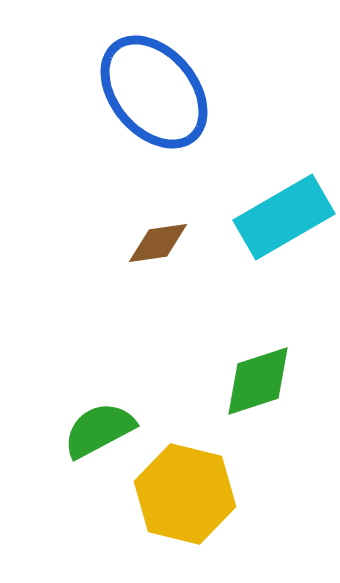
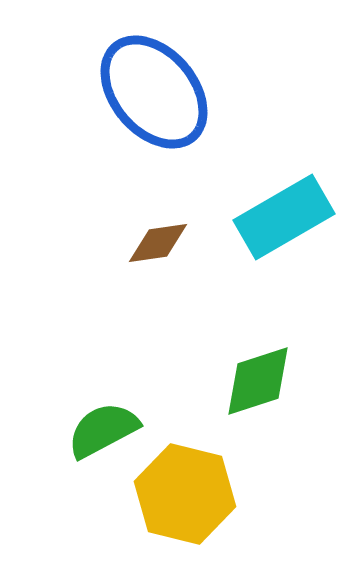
green semicircle: moved 4 px right
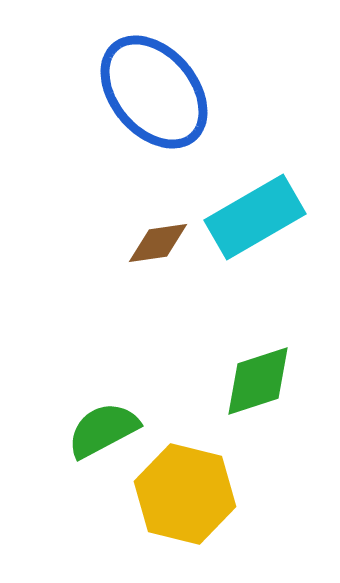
cyan rectangle: moved 29 px left
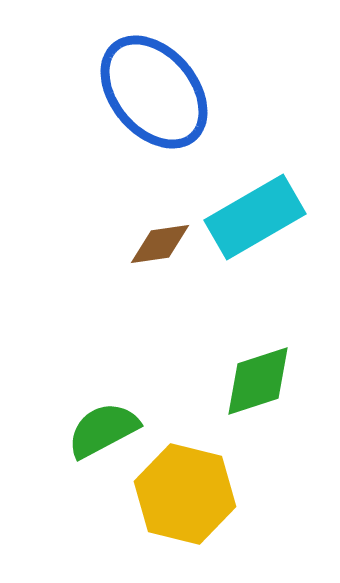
brown diamond: moved 2 px right, 1 px down
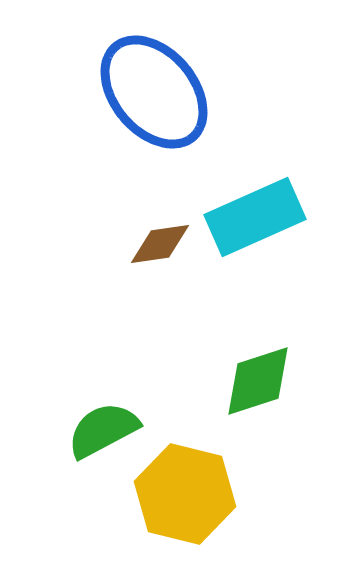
cyan rectangle: rotated 6 degrees clockwise
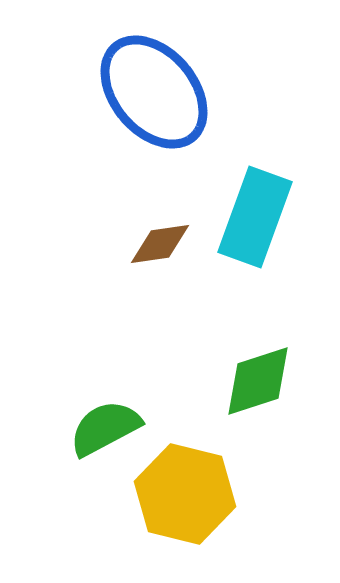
cyan rectangle: rotated 46 degrees counterclockwise
green semicircle: moved 2 px right, 2 px up
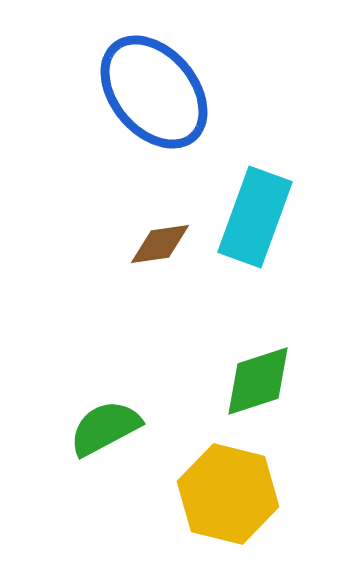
yellow hexagon: moved 43 px right
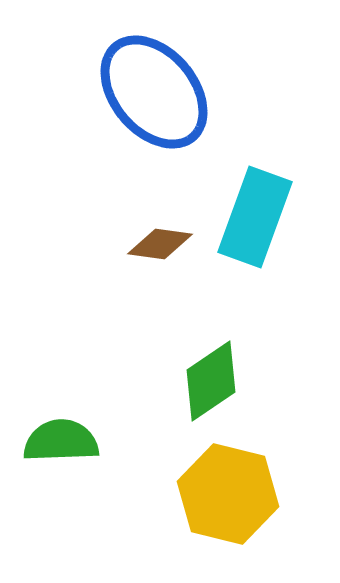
brown diamond: rotated 16 degrees clockwise
green diamond: moved 47 px left; rotated 16 degrees counterclockwise
green semicircle: moved 44 px left, 13 px down; rotated 26 degrees clockwise
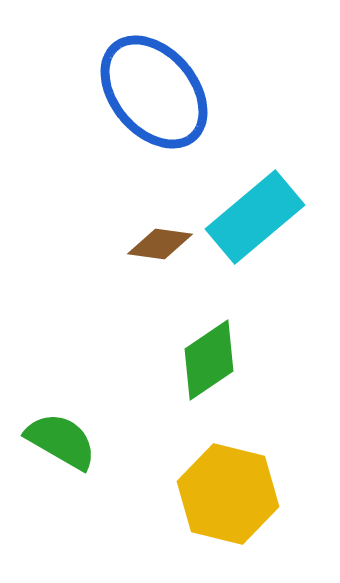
cyan rectangle: rotated 30 degrees clockwise
green diamond: moved 2 px left, 21 px up
green semicircle: rotated 32 degrees clockwise
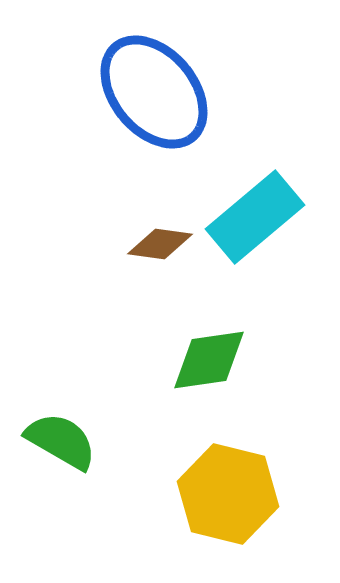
green diamond: rotated 26 degrees clockwise
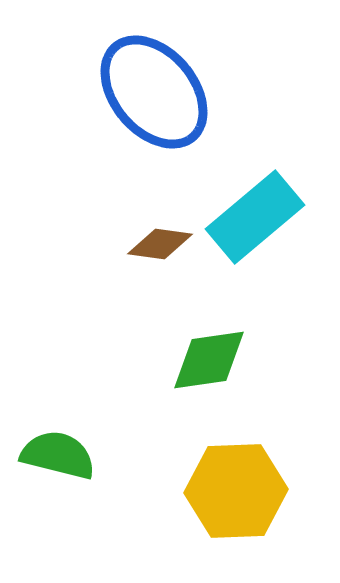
green semicircle: moved 3 px left, 14 px down; rotated 16 degrees counterclockwise
yellow hexagon: moved 8 px right, 3 px up; rotated 16 degrees counterclockwise
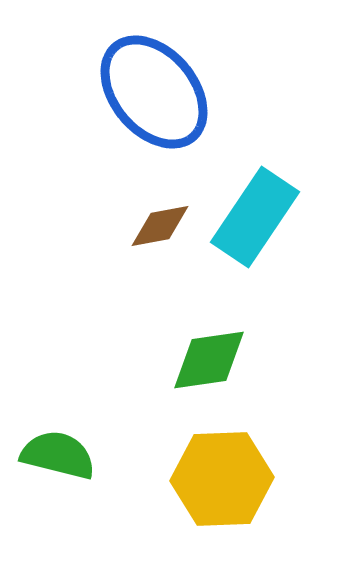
cyan rectangle: rotated 16 degrees counterclockwise
brown diamond: moved 18 px up; rotated 18 degrees counterclockwise
yellow hexagon: moved 14 px left, 12 px up
